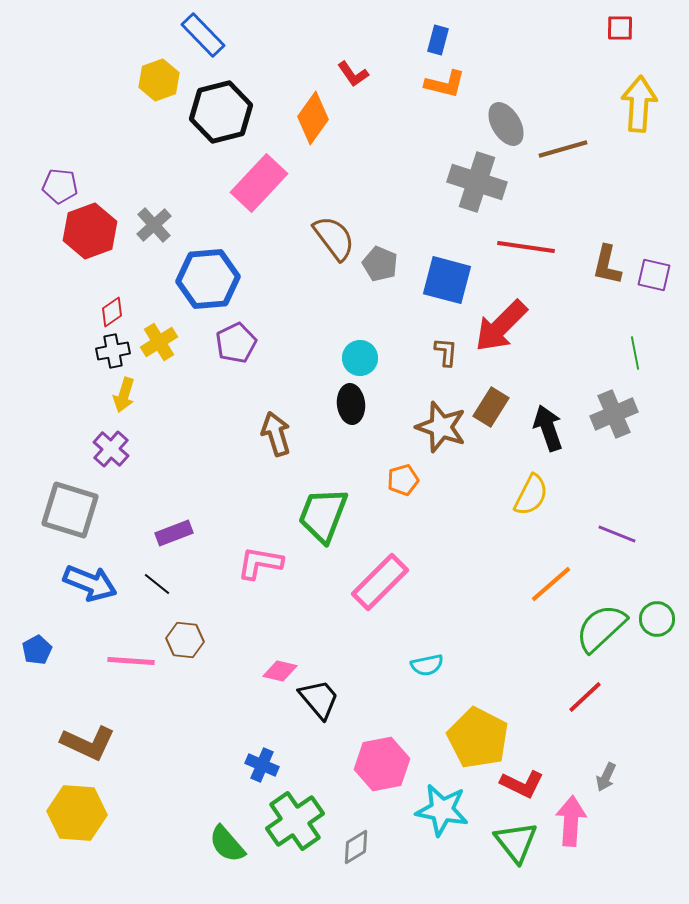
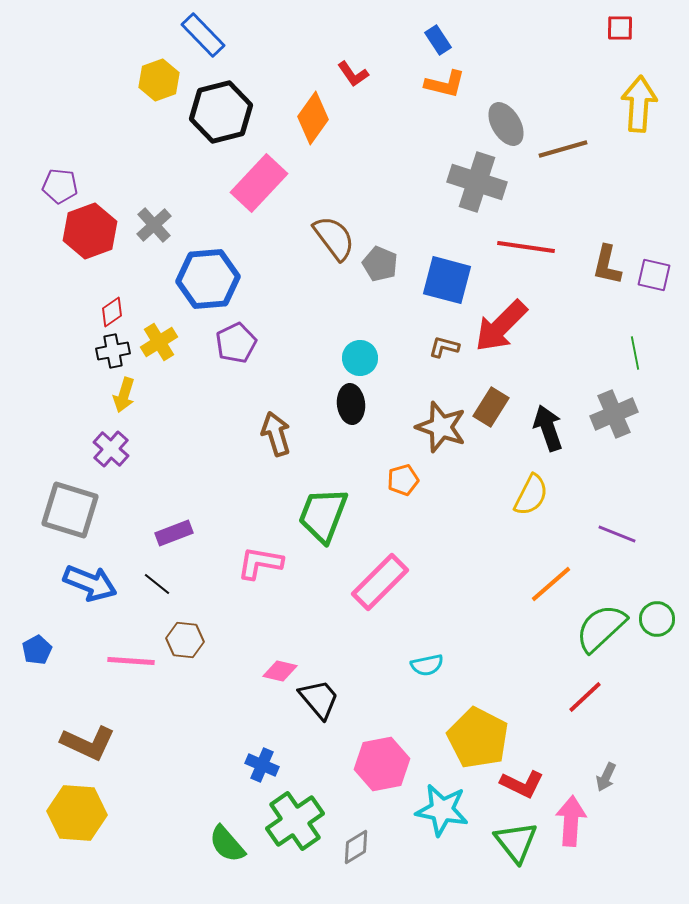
blue rectangle at (438, 40): rotated 48 degrees counterclockwise
brown L-shape at (446, 352): moved 2 px left, 5 px up; rotated 80 degrees counterclockwise
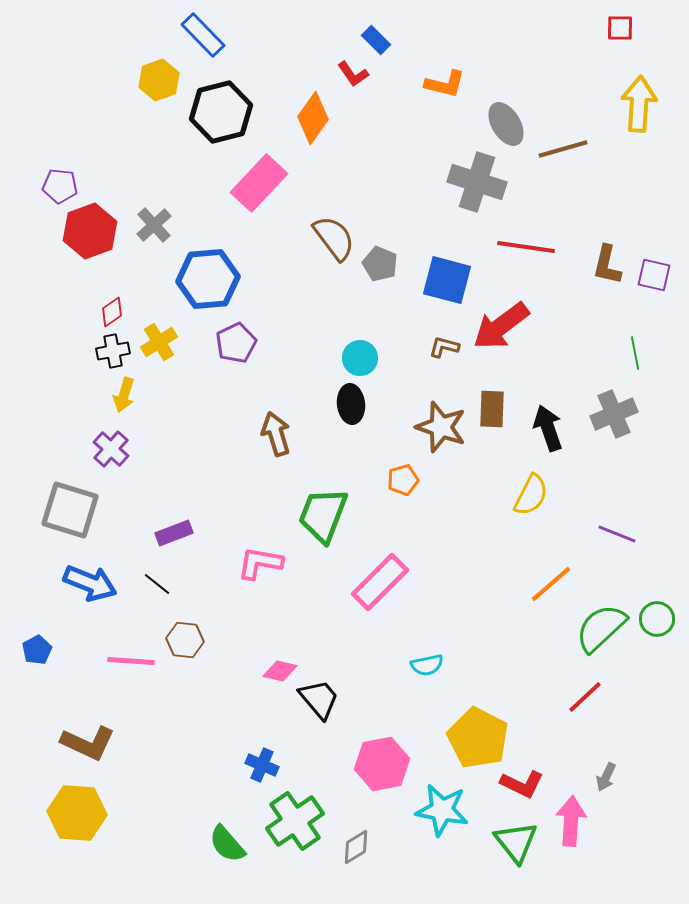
blue rectangle at (438, 40): moved 62 px left; rotated 12 degrees counterclockwise
red arrow at (501, 326): rotated 8 degrees clockwise
brown rectangle at (491, 407): moved 1 px right, 2 px down; rotated 30 degrees counterclockwise
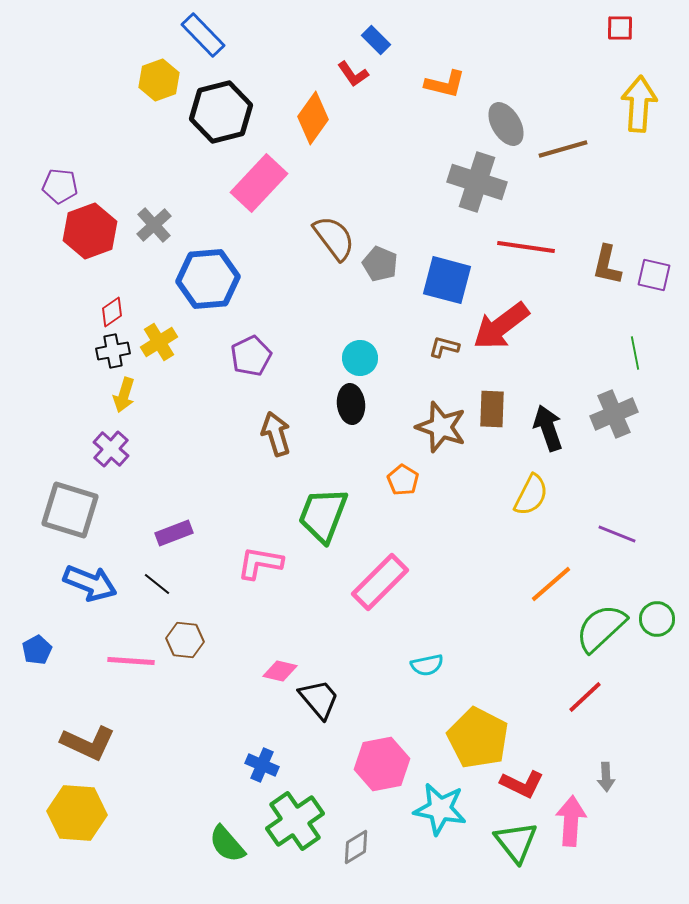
purple pentagon at (236, 343): moved 15 px right, 13 px down
orange pentagon at (403, 480): rotated 24 degrees counterclockwise
gray arrow at (606, 777): rotated 28 degrees counterclockwise
cyan star at (442, 810): moved 2 px left, 1 px up
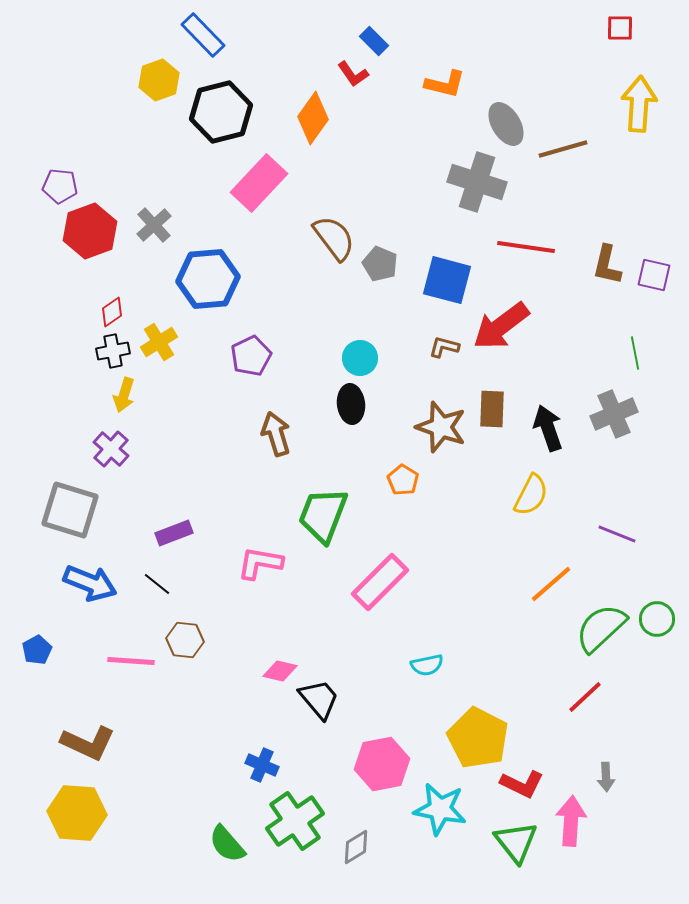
blue rectangle at (376, 40): moved 2 px left, 1 px down
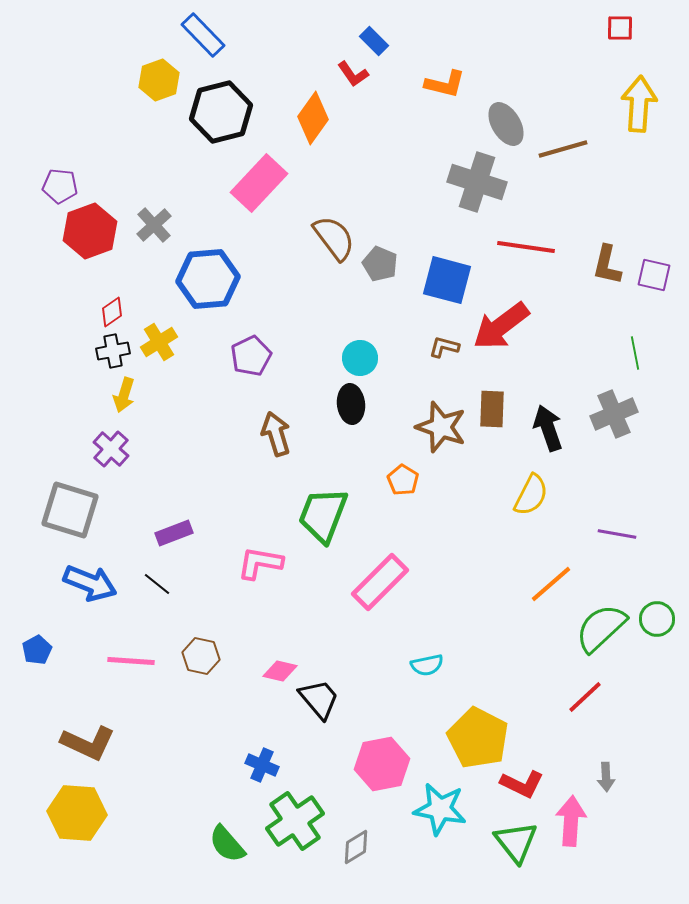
purple line at (617, 534): rotated 12 degrees counterclockwise
brown hexagon at (185, 640): moved 16 px right, 16 px down; rotated 6 degrees clockwise
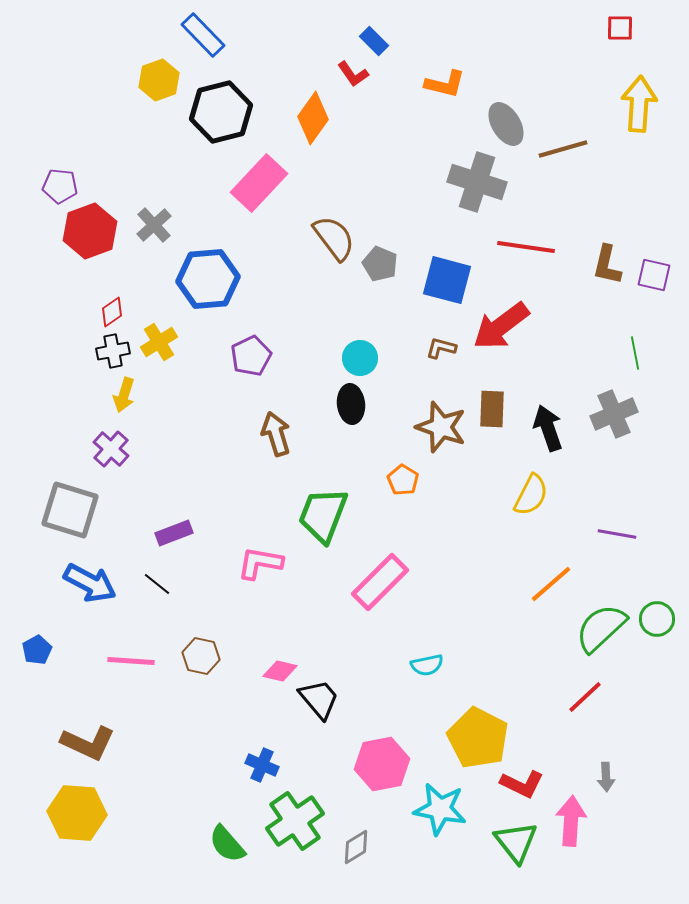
brown L-shape at (444, 347): moved 3 px left, 1 px down
blue arrow at (90, 583): rotated 6 degrees clockwise
